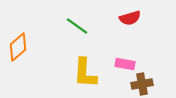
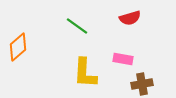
pink rectangle: moved 2 px left, 5 px up
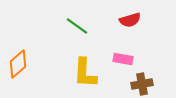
red semicircle: moved 2 px down
orange diamond: moved 17 px down
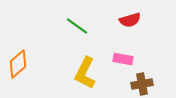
yellow L-shape: rotated 24 degrees clockwise
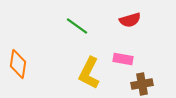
orange diamond: rotated 40 degrees counterclockwise
yellow L-shape: moved 4 px right
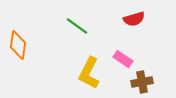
red semicircle: moved 4 px right, 1 px up
pink rectangle: rotated 24 degrees clockwise
orange diamond: moved 19 px up
brown cross: moved 2 px up
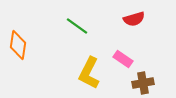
brown cross: moved 1 px right, 1 px down
